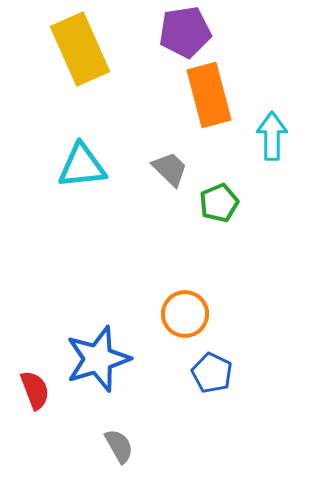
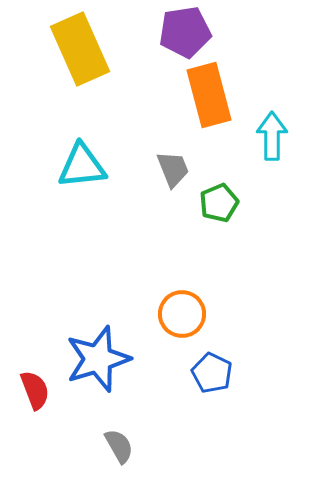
gray trapezoid: moved 3 px right; rotated 24 degrees clockwise
orange circle: moved 3 px left
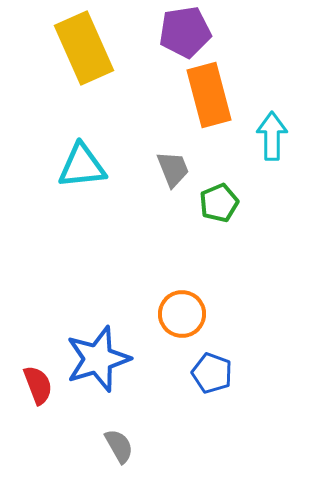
yellow rectangle: moved 4 px right, 1 px up
blue pentagon: rotated 6 degrees counterclockwise
red semicircle: moved 3 px right, 5 px up
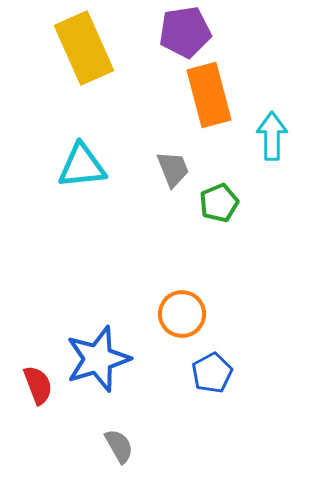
blue pentagon: rotated 24 degrees clockwise
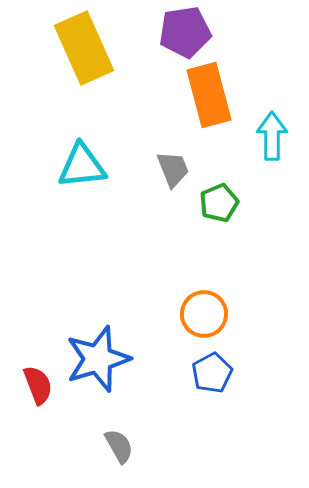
orange circle: moved 22 px right
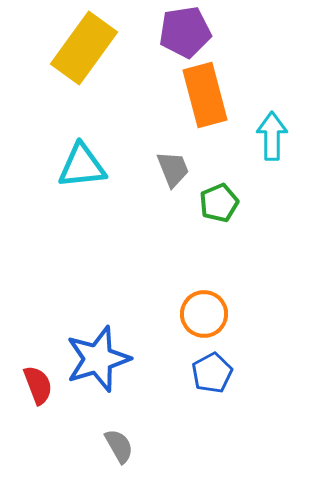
yellow rectangle: rotated 60 degrees clockwise
orange rectangle: moved 4 px left
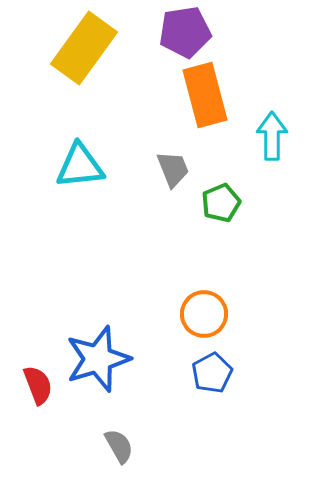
cyan triangle: moved 2 px left
green pentagon: moved 2 px right
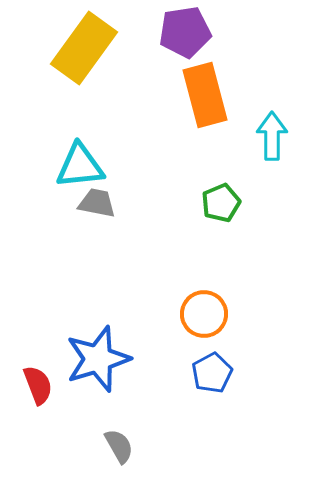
gray trapezoid: moved 76 px left, 34 px down; rotated 57 degrees counterclockwise
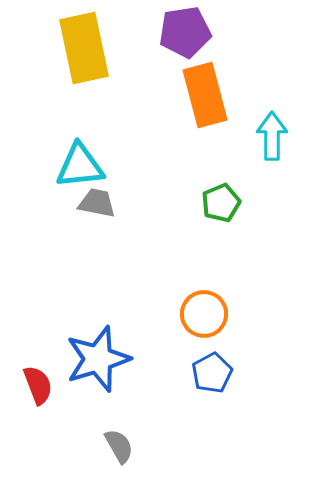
yellow rectangle: rotated 48 degrees counterclockwise
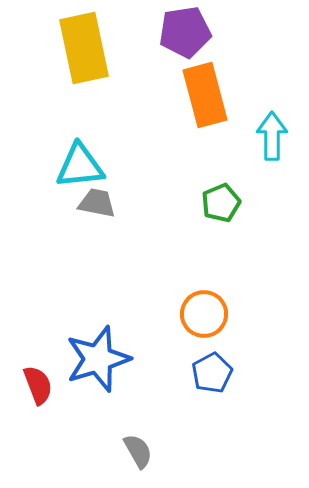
gray semicircle: moved 19 px right, 5 px down
